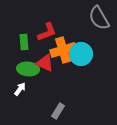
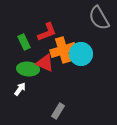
green rectangle: rotated 21 degrees counterclockwise
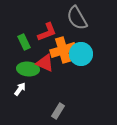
gray semicircle: moved 22 px left
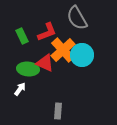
green rectangle: moved 2 px left, 6 px up
orange cross: rotated 25 degrees counterclockwise
cyan circle: moved 1 px right, 1 px down
gray rectangle: rotated 28 degrees counterclockwise
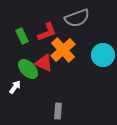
gray semicircle: rotated 80 degrees counterclockwise
cyan circle: moved 21 px right
red triangle: moved 1 px left
green ellipse: rotated 40 degrees clockwise
white arrow: moved 5 px left, 2 px up
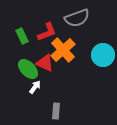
red triangle: moved 1 px right
white arrow: moved 20 px right
gray rectangle: moved 2 px left
